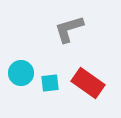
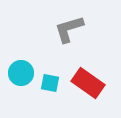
cyan square: rotated 18 degrees clockwise
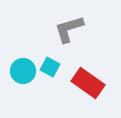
cyan circle: moved 2 px right, 2 px up
cyan square: moved 16 px up; rotated 18 degrees clockwise
